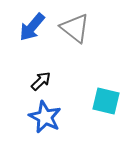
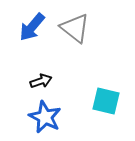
black arrow: rotated 25 degrees clockwise
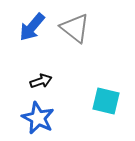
blue star: moved 7 px left, 1 px down
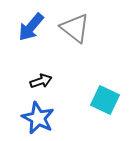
blue arrow: moved 1 px left
cyan square: moved 1 px left, 1 px up; rotated 12 degrees clockwise
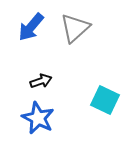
gray triangle: rotated 40 degrees clockwise
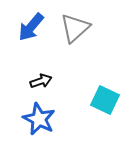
blue star: moved 1 px right, 1 px down
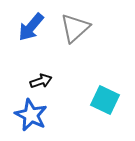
blue star: moved 8 px left, 4 px up
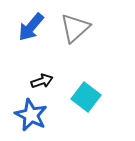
black arrow: moved 1 px right
cyan square: moved 19 px left, 3 px up; rotated 12 degrees clockwise
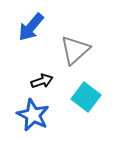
gray triangle: moved 22 px down
blue star: moved 2 px right
